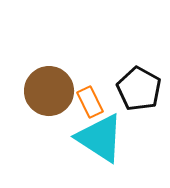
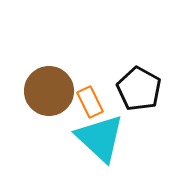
cyan triangle: rotated 10 degrees clockwise
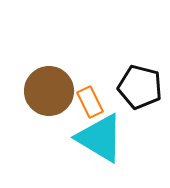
black pentagon: moved 1 px right, 2 px up; rotated 15 degrees counterclockwise
cyan triangle: rotated 12 degrees counterclockwise
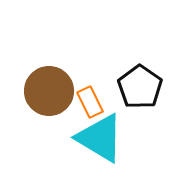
black pentagon: rotated 21 degrees clockwise
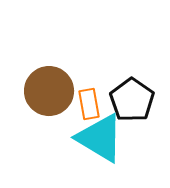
black pentagon: moved 8 px left, 13 px down
orange rectangle: moved 1 px left, 2 px down; rotated 16 degrees clockwise
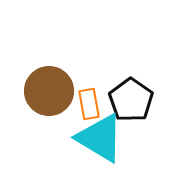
black pentagon: moved 1 px left
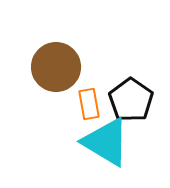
brown circle: moved 7 px right, 24 px up
cyan triangle: moved 6 px right, 4 px down
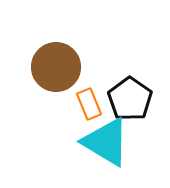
black pentagon: moved 1 px left, 1 px up
orange rectangle: rotated 12 degrees counterclockwise
